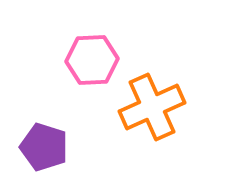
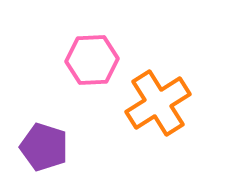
orange cross: moved 6 px right, 4 px up; rotated 8 degrees counterclockwise
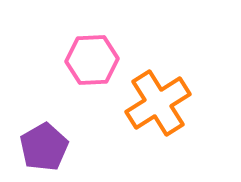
purple pentagon: rotated 24 degrees clockwise
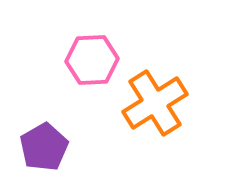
orange cross: moved 3 px left
